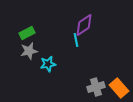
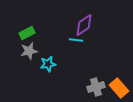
cyan line: rotated 72 degrees counterclockwise
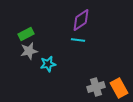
purple diamond: moved 3 px left, 5 px up
green rectangle: moved 1 px left, 1 px down
cyan line: moved 2 px right
orange rectangle: rotated 12 degrees clockwise
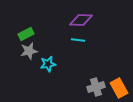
purple diamond: rotated 35 degrees clockwise
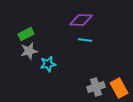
cyan line: moved 7 px right
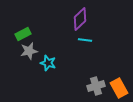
purple diamond: moved 1 px left, 1 px up; rotated 45 degrees counterclockwise
green rectangle: moved 3 px left
cyan star: moved 1 px up; rotated 28 degrees clockwise
gray cross: moved 1 px up
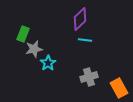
green rectangle: rotated 42 degrees counterclockwise
gray star: moved 5 px right, 2 px up
cyan star: rotated 21 degrees clockwise
gray cross: moved 7 px left, 9 px up
